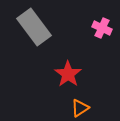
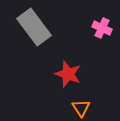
red star: rotated 16 degrees counterclockwise
orange triangle: moved 1 px right; rotated 30 degrees counterclockwise
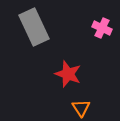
gray rectangle: rotated 12 degrees clockwise
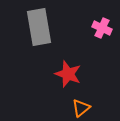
gray rectangle: moved 5 px right; rotated 15 degrees clockwise
orange triangle: rotated 24 degrees clockwise
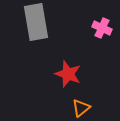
gray rectangle: moved 3 px left, 5 px up
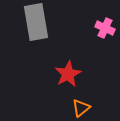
pink cross: moved 3 px right
red star: rotated 24 degrees clockwise
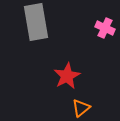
red star: moved 1 px left, 2 px down
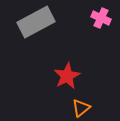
gray rectangle: rotated 72 degrees clockwise
pink cross: moved 4 px left, 10 px up
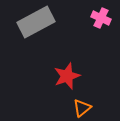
red star: rotated 8 degrees clockwise
orange triangle: moved 1 px right
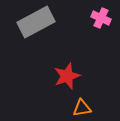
orange triangle: rotated 30 degrees clockwise
